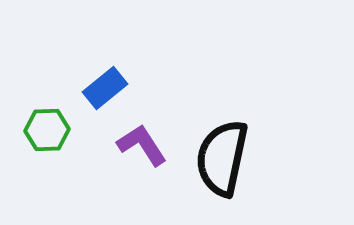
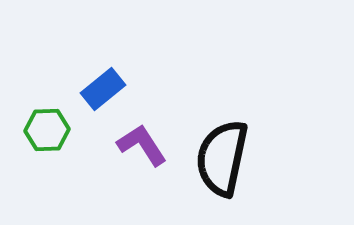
blue rectangle: moved 2 px left, 1 px down
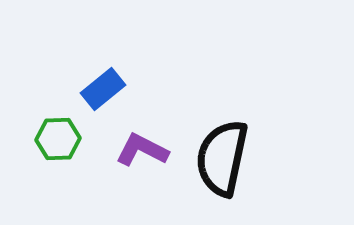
green hexagon: moved 11 px right, 9 px down
purple L-shape: moved 5 px down; rotated 30 degrees counterclockwise
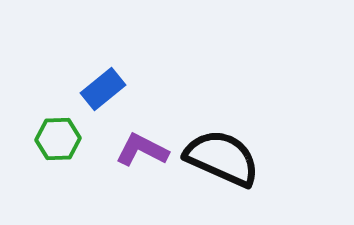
black semicircle: rotated 102 degrees clockwise
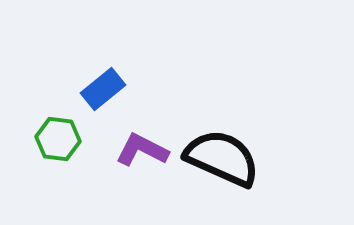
green hexagon: rotated 9 degrees clockwise
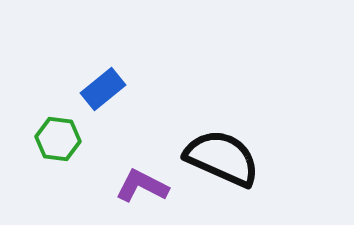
purple L-shape: moved 36 px down
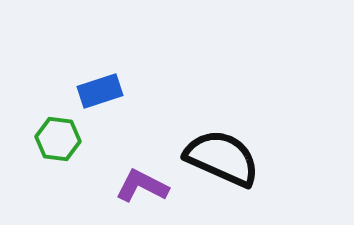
blue rectangle: moved 3 px left, 2 px down; rotated 21 degrees clockwise
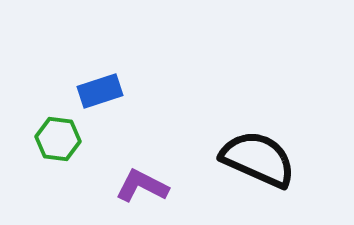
black semicircle: moved 36 px right, 1 px down
